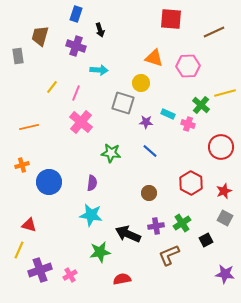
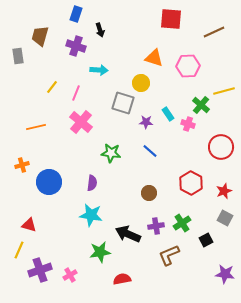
yellow line at (225, 93): moved 1 px left, 2 px up
cyan rectangle at (168, 114): rotated 32 degrees clockwise
orange line at (29, 127): moved 7 px right
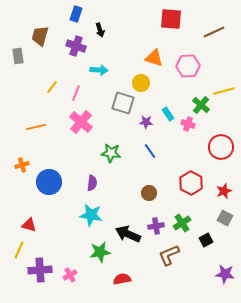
blue line at (150, 151): rotated 14 degrees clockwise
purple cross at (40, 270): rotated 15 degrees clockwise
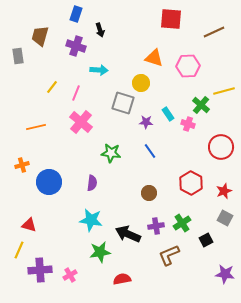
cyan star at (91, 215): moved 5 px down
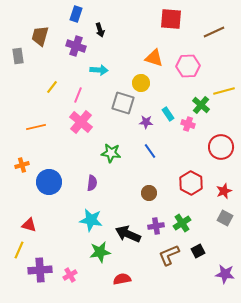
pink line at (76, 93): moved 2 px right, 2 px down
black square at (206, 240): moved 8 px left, 11 px down
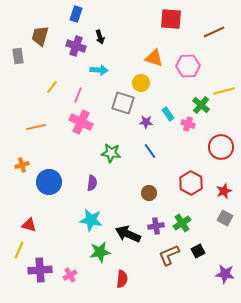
black arrow at (100, 30): moved 7 px down
pink cross at (81, 122): rotated 15 degrees counterclockwise
red semicircle at (122, 279): rotated 108 degrees clockwise
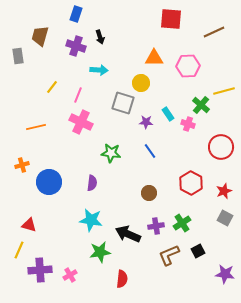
orange triangle at (154, 58): rotated 18 degrees counterclockwise
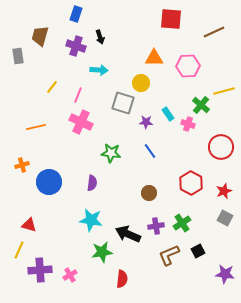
green star at (100, 252): moved 2 px right
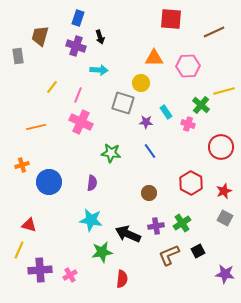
blue rectangle at (76, 14): moved 2 px right, 4 px down
cyan rectangle at (168, 114): moved 2 px left, 2 px up
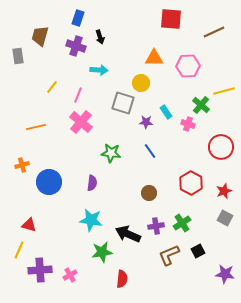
pink cross at (81, 122): rotated 15 degrees clockwise
